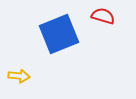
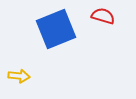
blue square: moved 3 px left, 5 px up
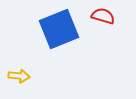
blue square: moved 3 px right
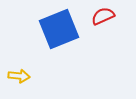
red semicircle: rotated 40 degrees counterclockwise
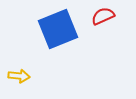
blue square: moved 1 px left
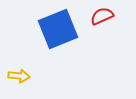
red semicircle: moved 1 px left
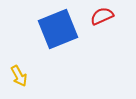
yellow arrow: rotated 55 degrees clockwise
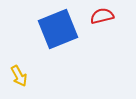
red semicircle: rotated 10 degrees clockwise
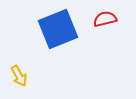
red semicircle: moved 3 px right, 3 px down
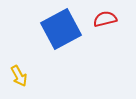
blue square: moved 3 px right; rotated 6 degrees counterclockwise
